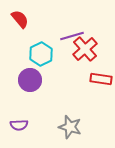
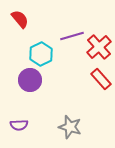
red cross: moved 14 px right, 2 px up
red rectangle: rotated 40 degrees clockwise
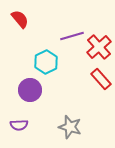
cyan hexagon: moved 5 px right, 8 px down
purple circle: moved 10 px down
